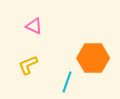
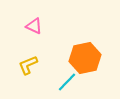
orange hexagon: moved 8 px left; rotated 12 degrees counterclockwise
cyan line: rotated 25 degrees clockwise
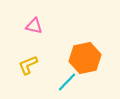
pink triangle: rotated 12 degrees counterclockwise
